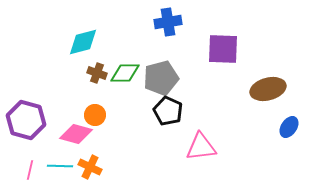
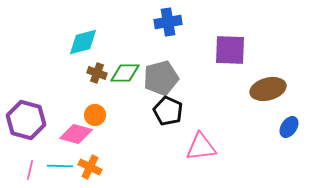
purple square: moved 7 px right, 1 px down
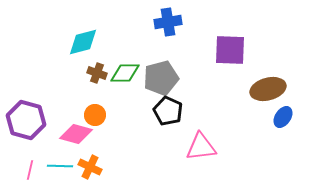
blue ellipse: moved 6 px left, 10 px up
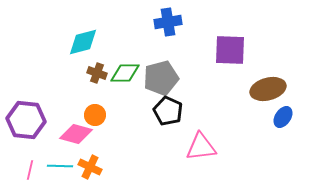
purple hexagon: rotated 9 degrees counterclockwise
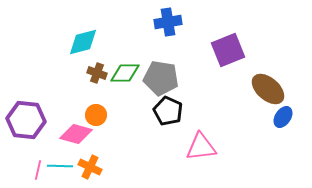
purple square: moved 2 px left; rotated 24 degrees counterclockwise
gray pentagon: rotated 24 degrees clockwise
brown ellipse: rotated 56 degrees clockwise
orange circle: moved 1 px right
pink line: moved 8 px right
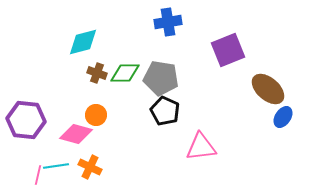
black pentagon: moved 3 px left
cyan line: moved 4 px left; rotated 10 degrees counterclockwise
pink line: moved 5 px down
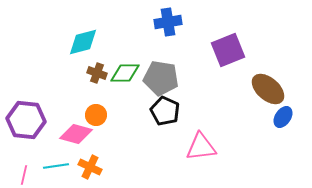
pink line: moved 14 px left
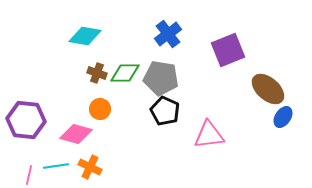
blue cross: moved 12 px down; rotated 28 degrees counterclockwise
cyan diamond: moved 2 px right, 6 px up; rotated 24 degrees clockwise
orange circle: moved 4 px right, 6 px up
pink triangle: moved 8 px right, 12 px up
pink line: moved 5 px right
